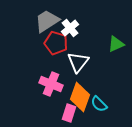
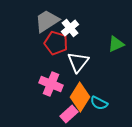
orange diamond: rotated 12 degrees clockwise
cyan semicircle: moved 1 px up; rotated 18 degrees counterclockwise
pink rectangle: moved 1 px down; rotated 30 degrees clockwise
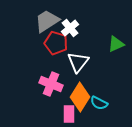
pink rectangle: rotated 48 degrees counterclockwise
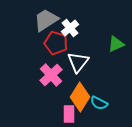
gray trapezoid: moved 1 px left, 1 px up
pink cross: moved 9 px up; rotated 25 degrees clockwise
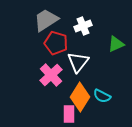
white cross: moved 13 px right, 2 px up; rotated 18 degrees clockwise
cyan semicircle: moved 3 px right, 7 px up
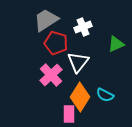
white cross: moved 1 px down
cyan semicircle: moved 3 px right, 1 px up
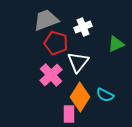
gray trapezoid: rotated 12 degrees clockwise
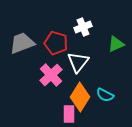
gray trapezoid: moved 24 px left, 23 px down
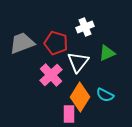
white cross: moved 2 px right
green triangle: moved 9 px left, 9 px down
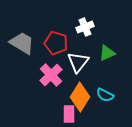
gray trapezoid: rotated 52 degrees clockwise
